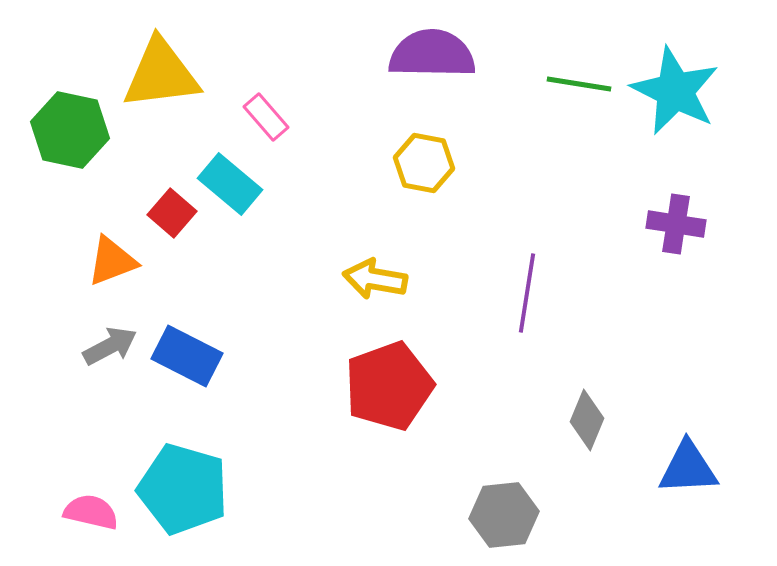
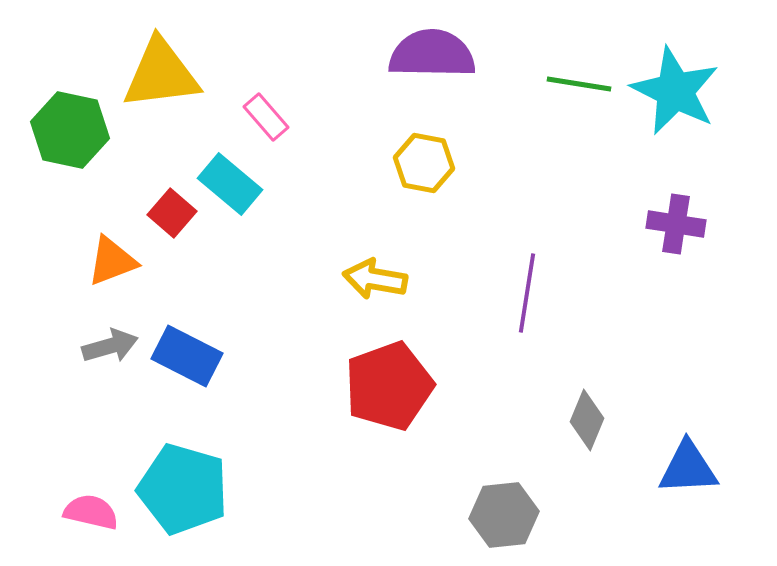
gray arrow: rotated 12 degrees clockwise
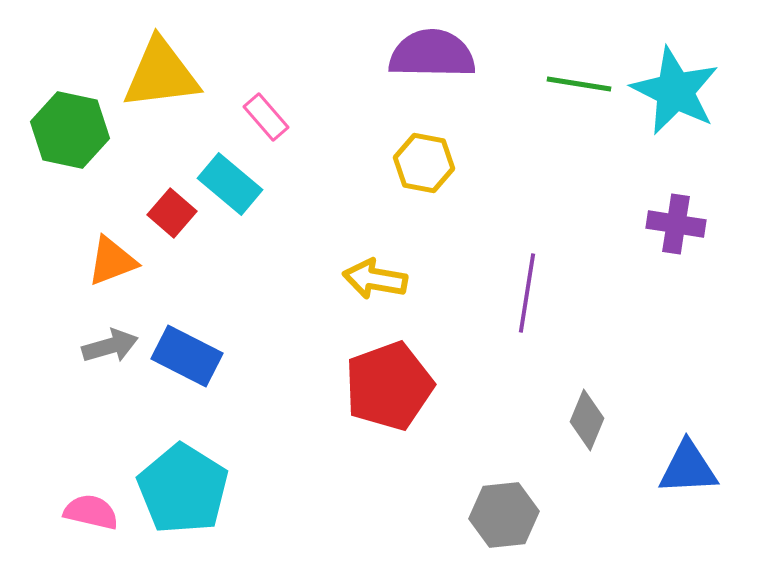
cyan pentagon: rotated 16 degrees clockwise
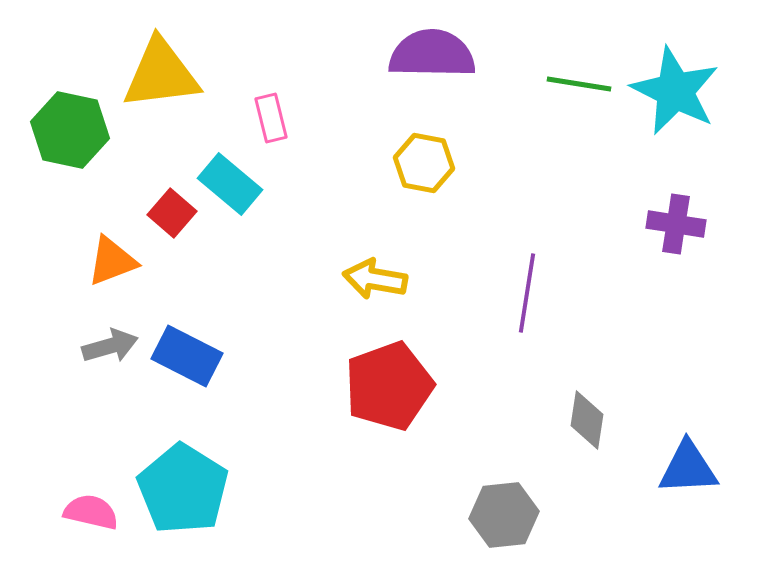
pink rectangle: moved 5 px right, 1 px down; rotated 27 degrees clockwise
gray diamond: rotated 14 degrees counterclockwise
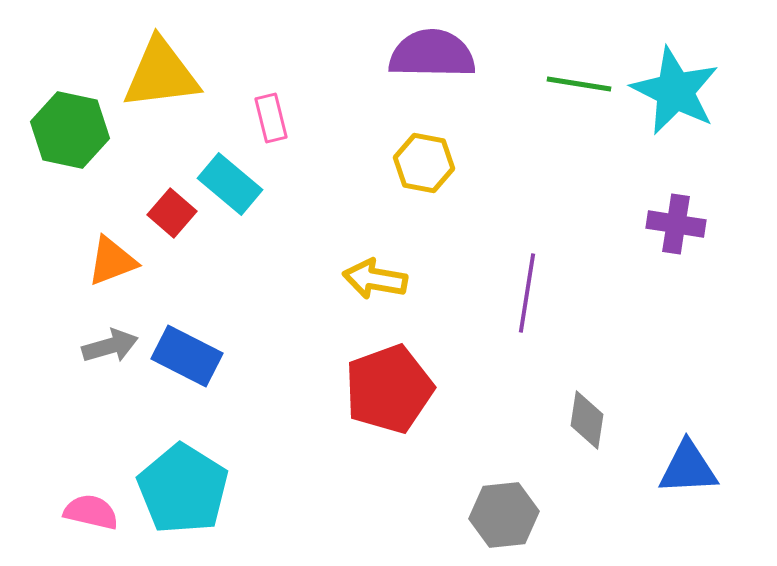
red pentagon: moved 3 px down
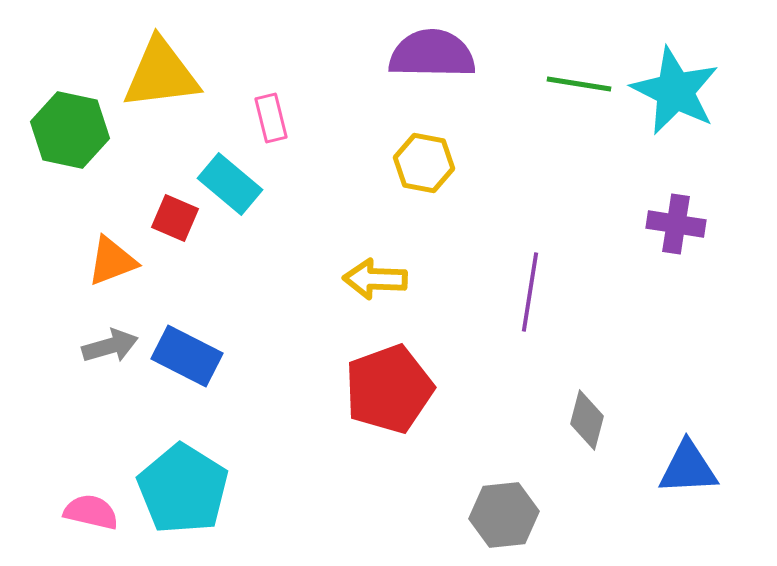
red square: moved 3 px right, 5 px down; rotated 18 degrees counterclockwise
yellow arrow: rotated 8 degrees counterclockwise
purple line: moved 3 px right, 1 px up
gray diamond: rotated 6 degrees clockwise
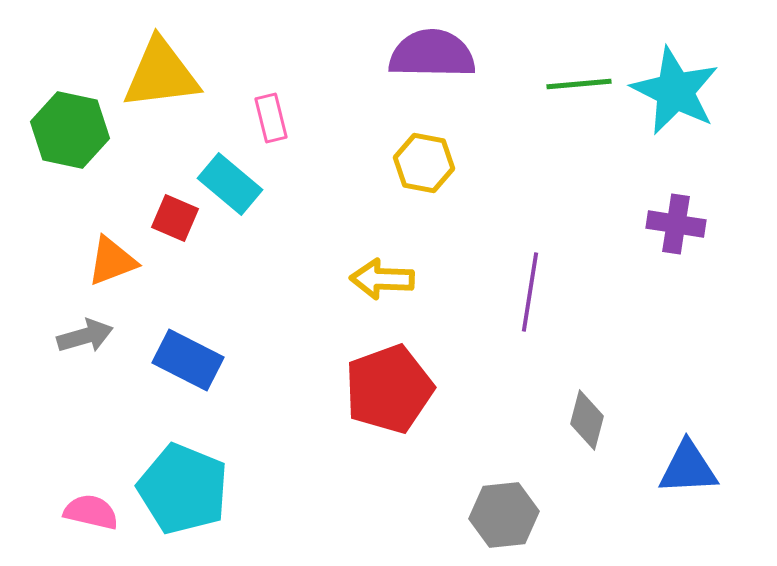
green line: rotated 14 degrees counterclockwise
yellow arrow: moved 7 px right
gray arrow: moved 25 px left, 10 px up
blue rectangle: moved 1 px right, 4 px down
cyan pentagon: rotated 10 degrees counterclockwise
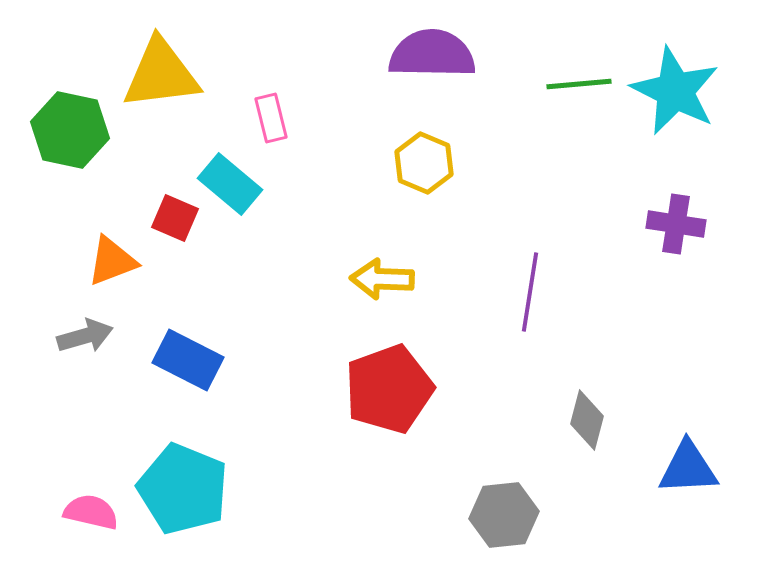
yellow hexagon: rotated 12 degrees clockwise
